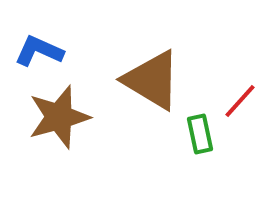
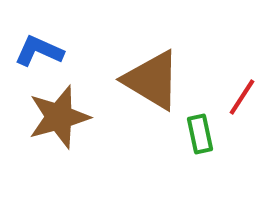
red line: moved 2 px right, 4 px up; rotated 9 degrees counterclockwise
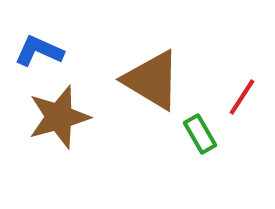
green rectangle: rotated 18 degrees counterclockwise
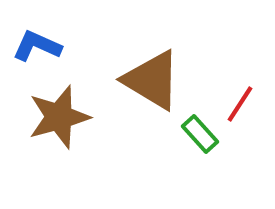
blue L-shape: moved 2 px left, 5 px up
red line: moved 2 px left, 7 px down
green rectangle: rotated 12 degrees counterclockwise
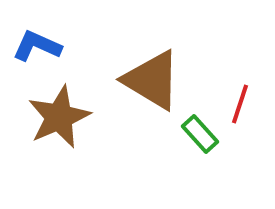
red line: rotated 15 degrees counterclockwise
brown star: rotated 8 degrees counterclockwise
